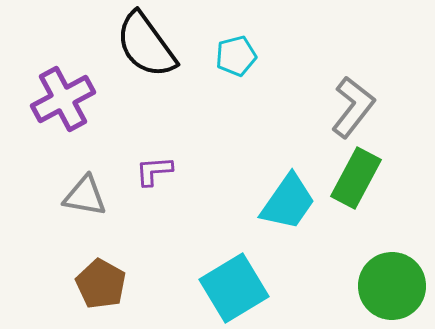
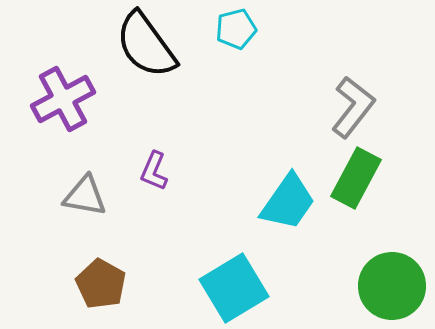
cyan pentagon: moved 27 px up
purple L-shape: rotated 63 degrees counterclockwise
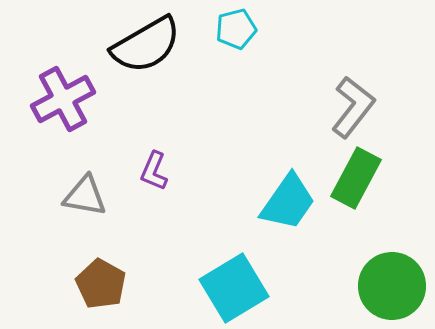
black semicircle: rotated 84 degrees counterclockwise
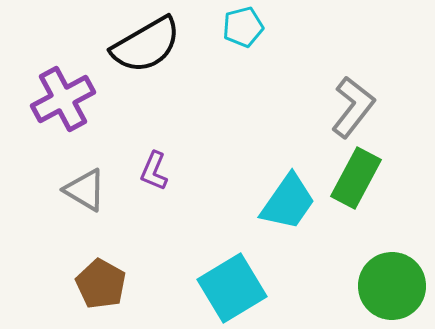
cyan pentagon: moved 7 px right, 2 px up
gray triangle: moved 6 px up; rotated 21 degrees clockwise
cyan square: moved 2 px left
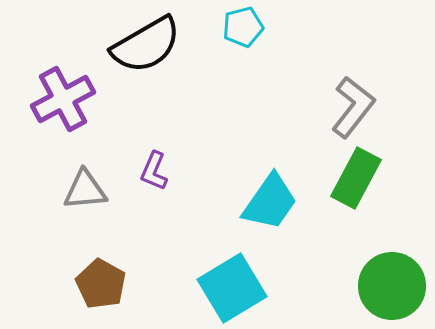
gray triangle: rotated 36 degrees counterclockwise
cyan trapezoid: moved 18 px left
